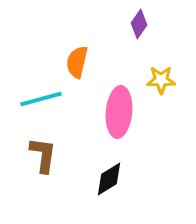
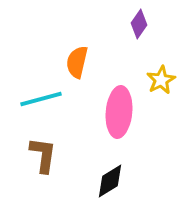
yellow star: rotated 28 degrees counterclockwise
black diamond: moved 1 px right, 2 px down
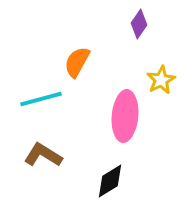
orange semicircle: rotated 16 degrees clockwise
pink ellipse: moved 6 px right, 4 px down
brown L-shape: rotated 66 degrees counterclockwise
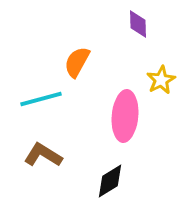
purple diamond: moved 1 px left; rotated 36 degrees counterclockwise
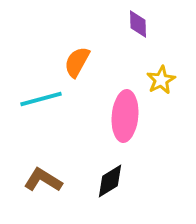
brown L-shape: moved 25 px down
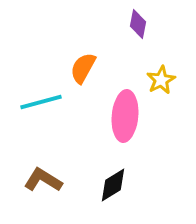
purple diamond: rotated 12 degrees clockwise
orange semicircle: moved 6 px right, 6 px down
cyan line: moved 3 px down
black diamond: moved 3 px right, 4 px down
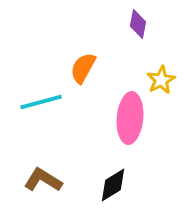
pink ellipse: moved 5 px right, 2 px down
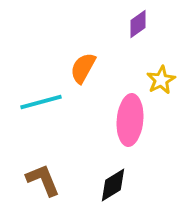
purple diamond: rotated 44 degrees clockwise
pink ellipse: moved 2 px down
brown L-shape: rotated 36 degrees clockwise
